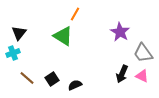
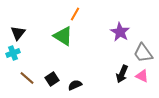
black triangle: moved 1 px left
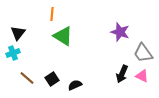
orange line: moved 23 px left; rotated 24 degrees counterclockwise
purple star: rotated 12 degrees counterclockwise
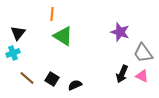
black square: rotated 24 degrees counterclockwise
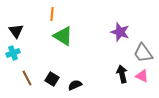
black triangle: moved 2 px left, 2 px up; rotated 14 degrees counterclockwise
black arrow: rotated 144 degrees clockwise
brown line: rotated 21 degrees clockwise
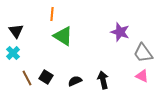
cyan cross: rotated 24 degrees counterclockwise
black arrow: moved 19 px left, 6 px down
black square: moved 6 px left, 2 px up
black semicircle: moved 4 px up
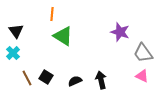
black arrow: moved 2 px left
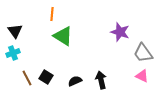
black triangle: moved 1 px left
cyan cross: rotated 24 degrees clockwise
